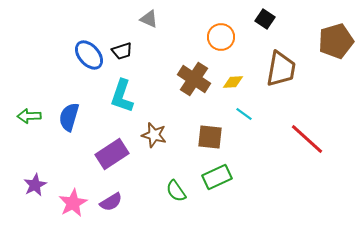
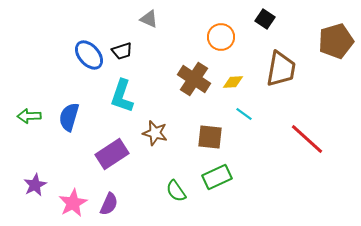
brown star: moved 1 px right, 2 px up
purple semicircle: moved 2 px left, 2 px down; rotated 35 degrees counterclockwise
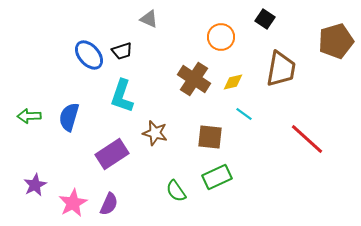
yellow diamond: rotated 10 degrees counterclockwise
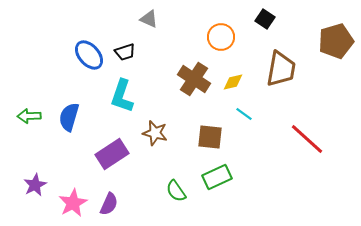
black trapezoid: moved 3 px right, 1 px down
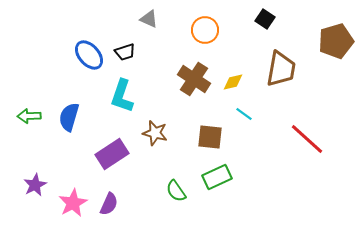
orange circle: moved 16 px left, 7 px up
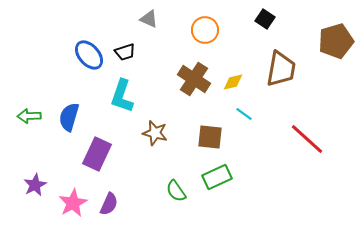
purple rectangle: moved 15 px left; rotated 32 degrees counterclockwise
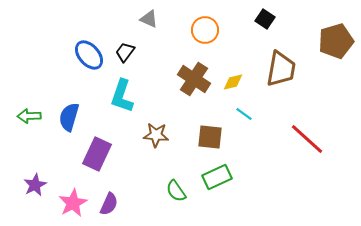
black trapezoid: rotated 145 degrees clockwise
brown star: moved 1 px right, 2 px down; rotated 10 degrees counterclockwise
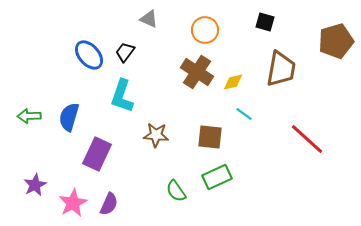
black square: moved 3 px down; rotated 18 degrees counterclockwise
brown cross: moved 3 px right, 7 px up
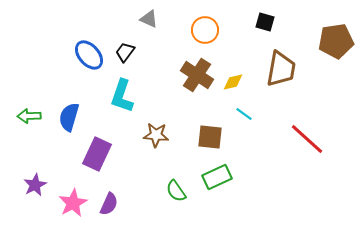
brown pentagon: rotated 8 degrees clockwise
brown cross: moved 3 px down
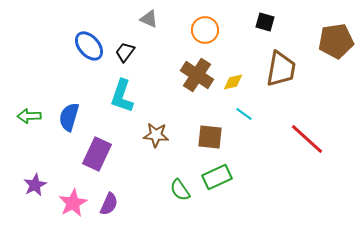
blue ellipse: moved 9 px up
green semicircle: moved 4 px right, 1 px up
